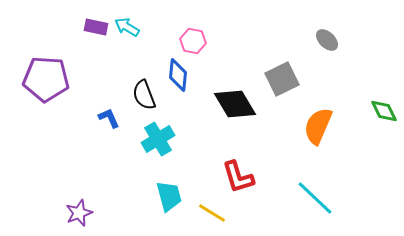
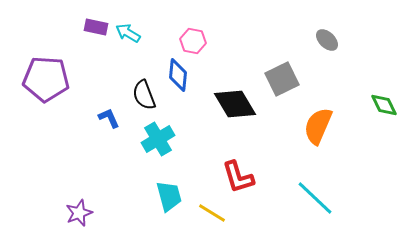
cyan arrow: moved 1 px right, 6 px down
green diamond: moved 6 px up
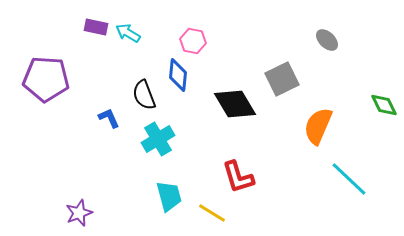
cyan line: moved 34 px right, 19 px up
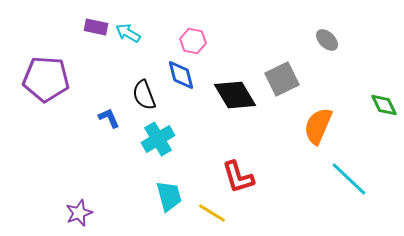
blue diamond: moved 3 px right; rotated 20 degrees counterclockwise
black diamond: moved 9 px up
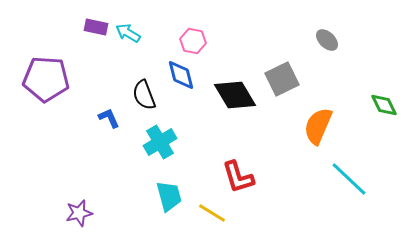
cyan cross: moved 2 px right, 3 px down
purple star: rotated 8 degrees clockwise
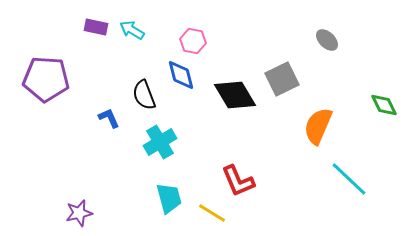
cyan arrow: moved 4 px right, 3 px up
red L-shape: moved 4 px down; rotated 6 degrees counterclockwise
cyan trapezoid: moved 2 px down
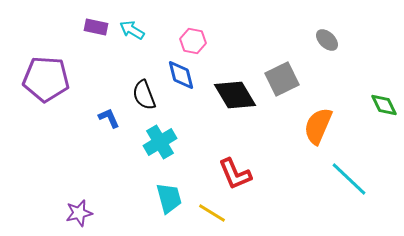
red L-shape: moved 3 px left, 7 px up
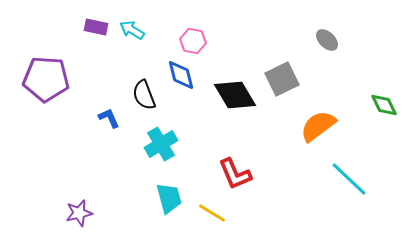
orange semicircle: rotated 30 degrees clockwise
cyan cross: moved 1 px right, 2 px down
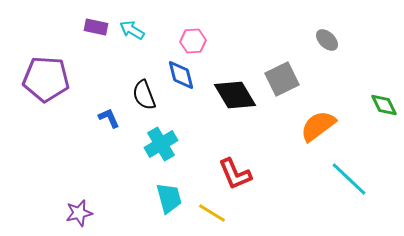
pink hexagon: rotated 15 degrees counterclockwise
